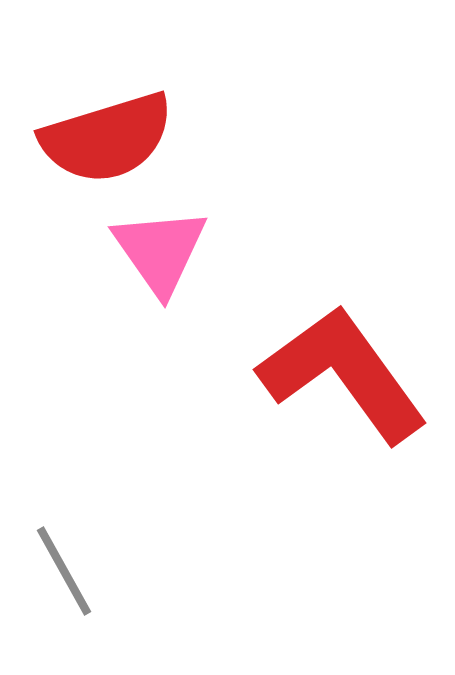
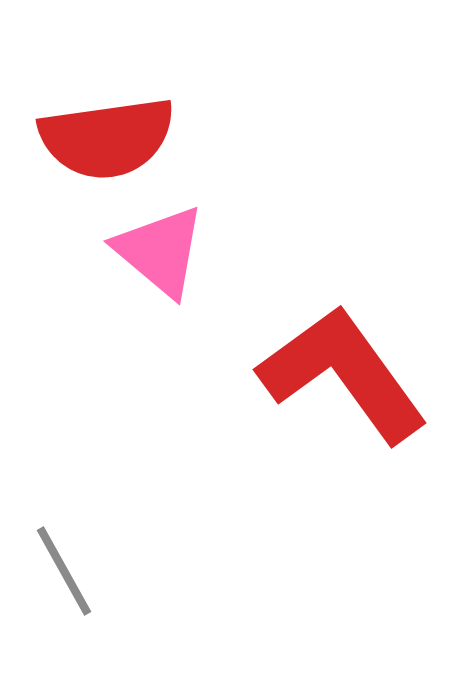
red semicircle: rotated 9 degrees clockwise
pink triangle: rotated 15 degrees counterclockwise
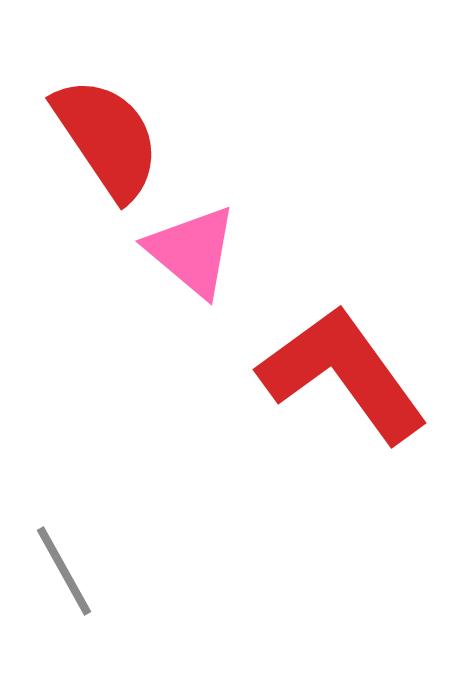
red semicircle: rotated 116 degrees counterclockwise
pink triangle: moved 32 px right
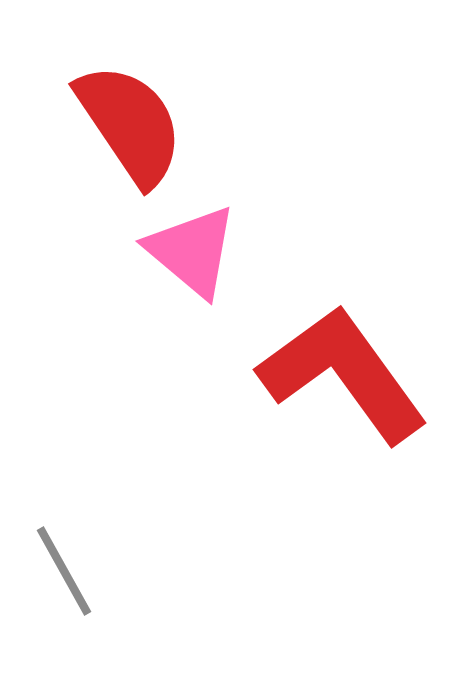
red semicircle: moved 23 px right, 14 px up
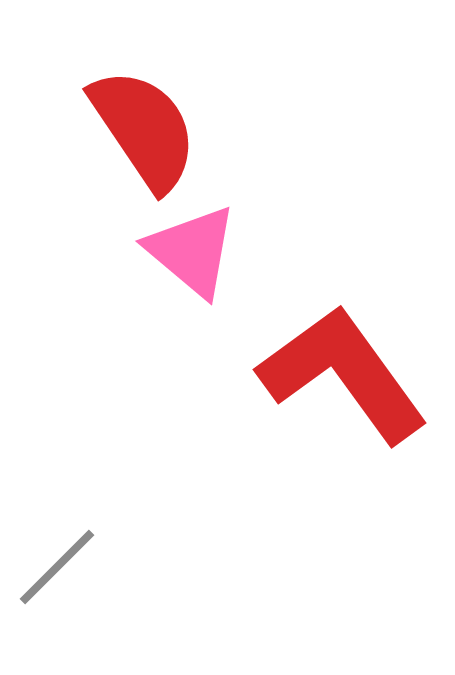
red semicircle: moved 14 px right, 5 px down
gray line: moved 7 px left, 4 px up; rotated 74 degrees clockwise
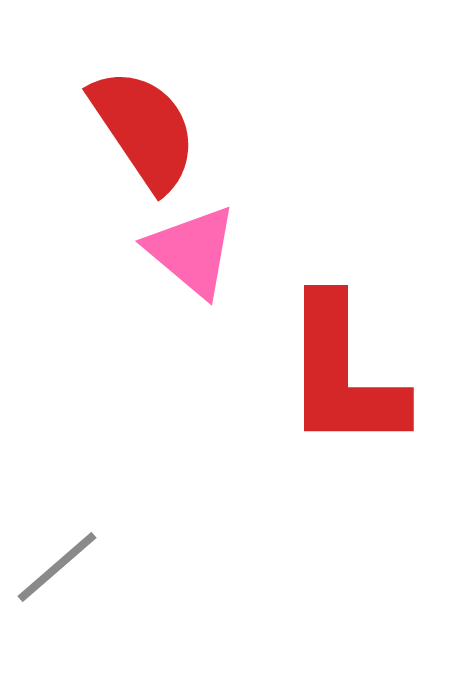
red L-shape: rotated 144 degrees counterclockwise
gray line: rotated 4 degrees clockwise
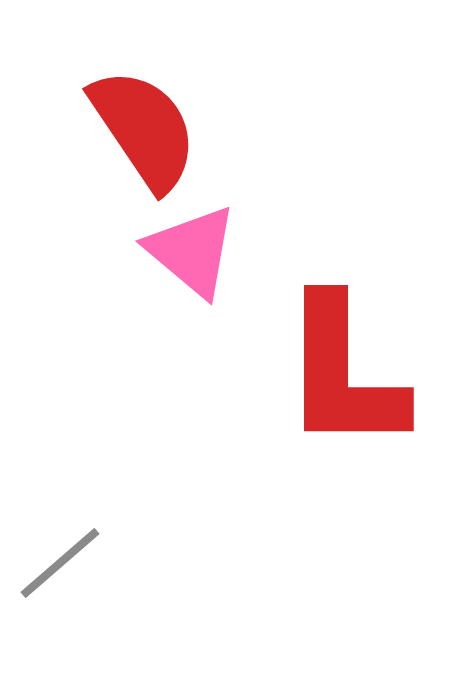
gray line: moved 3 px right, 4 px up
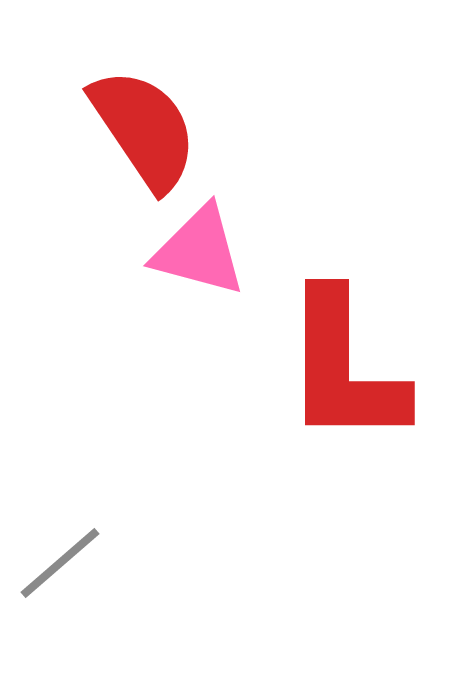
pink triangle: moved 7 px right; rotated 25 degrees counterclockwise
red L-shape: moved 1 px right, 6 px up
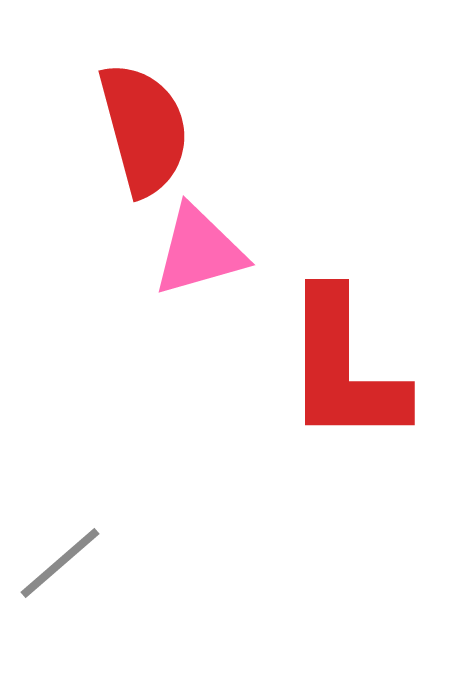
red semicircle: rotated 19 degrees clockwise
pink triangle: rotated 31 degrees counterclockwise
